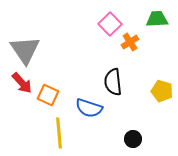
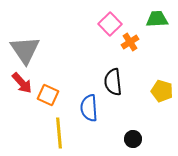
blue semicircle: rotated 68 degrees clockwise
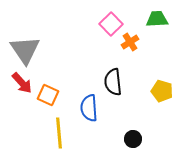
pink square: moved 1 px right
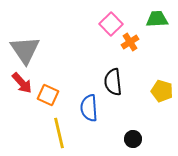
yellow line: rotated 8 degrees counterclockwise
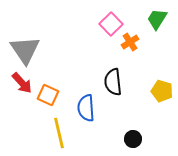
green trapezoid: rotated 55 degrees counterclockwise
blue semicircle: moved 3 px left
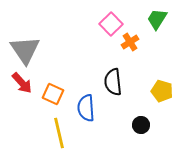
orange square: moved 5 px right, 1 px up
black circle: moved 8 px right, 14 px up
